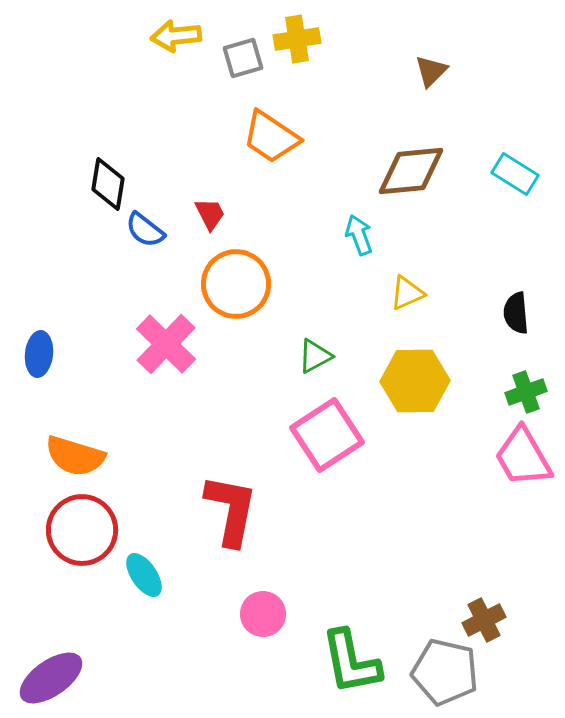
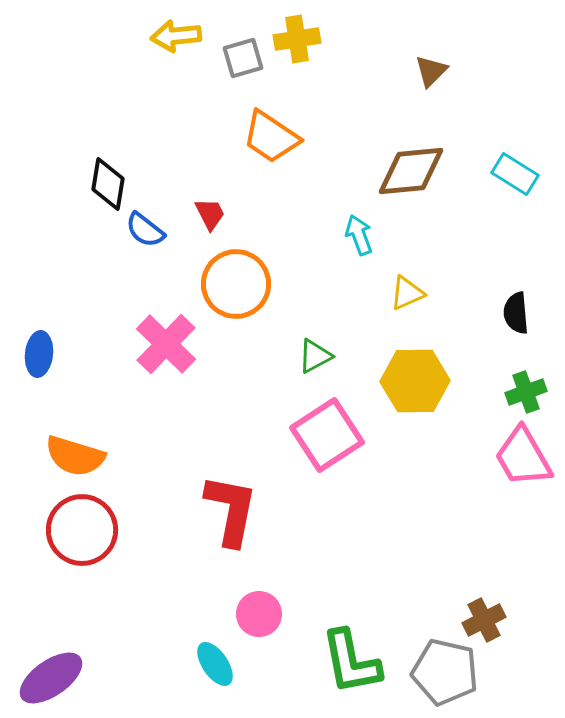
cyan ellipse: moved 71 px right, 89 px down
pink circle: moved 4 px left
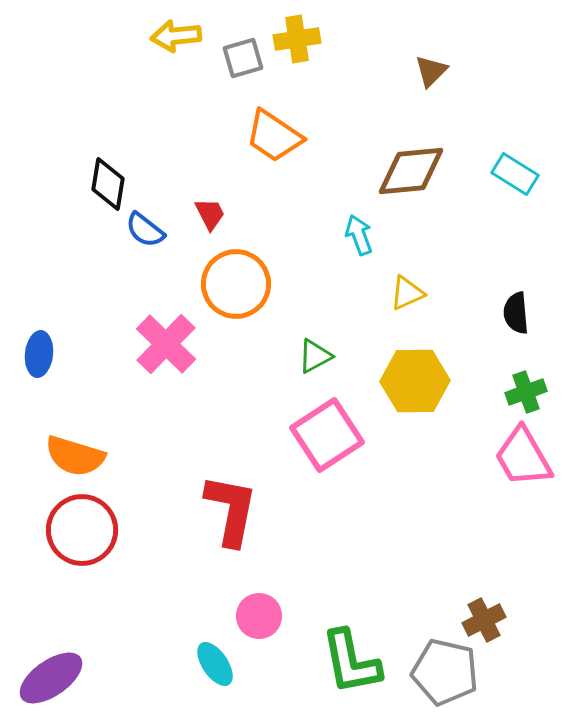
orange trapezoid: moved 3 px right, 1 px up
pink circle: moved 2 px down
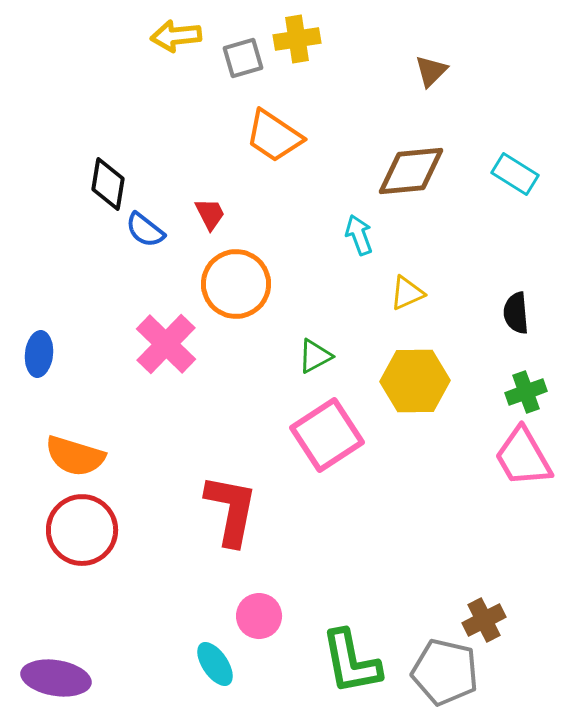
purple ellipse: moved 5 px right; rotated 44 degrees clockwise
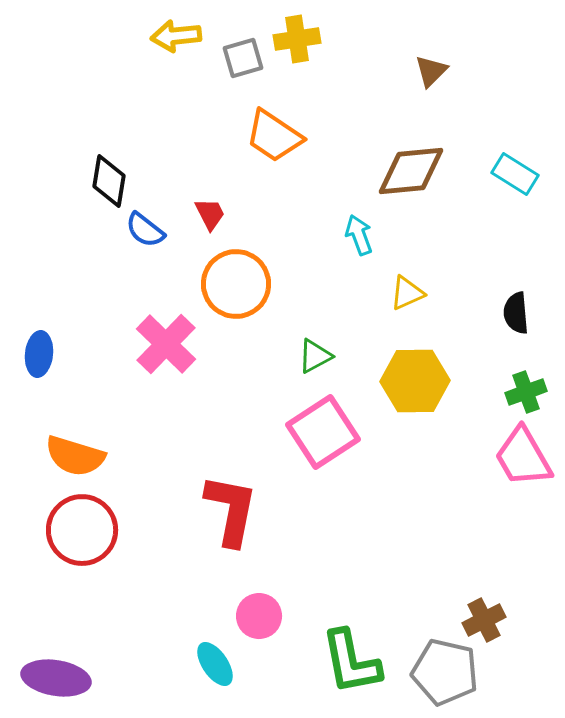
black diamond: moved 1 px right, 3 px up
pink square: moved 4 px left, 3 px up
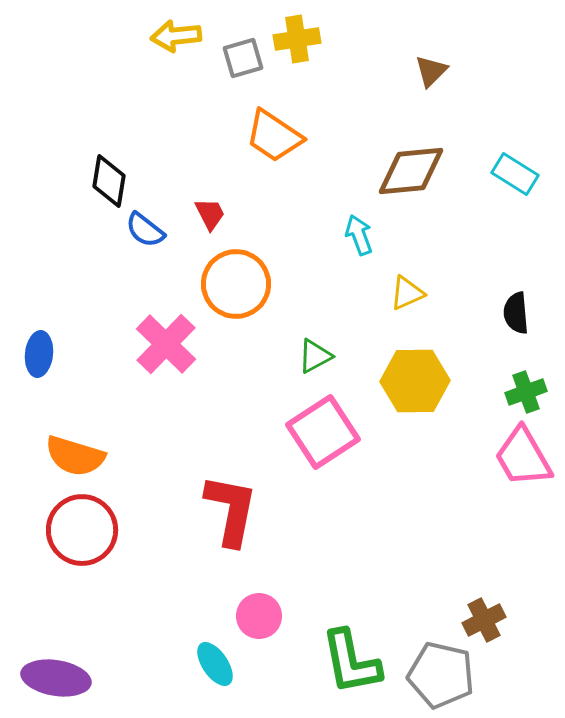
gray pentagon: moved 4 px left, 3 px down
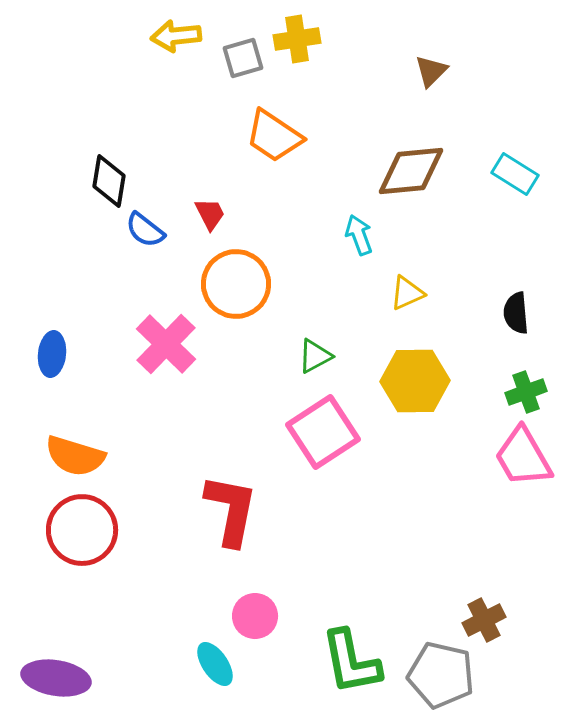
blue ellipse: moved 13 px right
pink circle: moved 4 px left
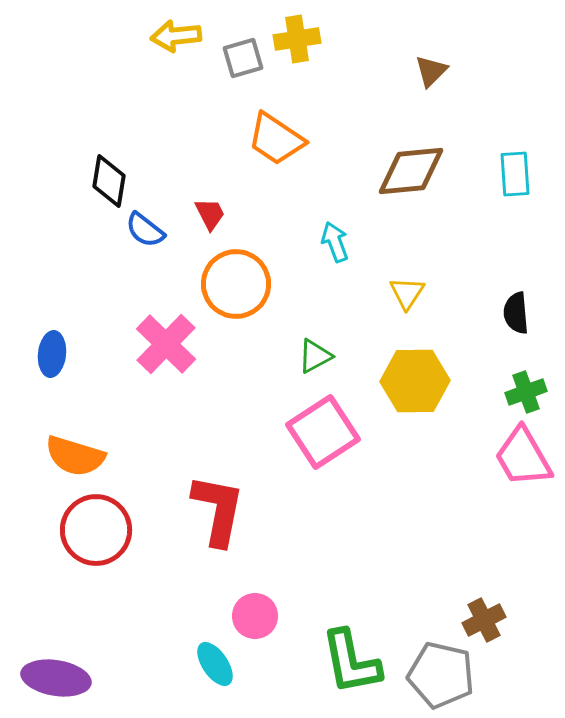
orange trapezoid: moved 2 px right, 3 px down
cyan rectangle: rotated 54 degrees clockwise
cyan arrow: moved 24 px left, 7 px down
yellow triangle: rotated 33 degrees counterclockwise
red L-shape: moved 13 px left
red circle: moved 14 px right
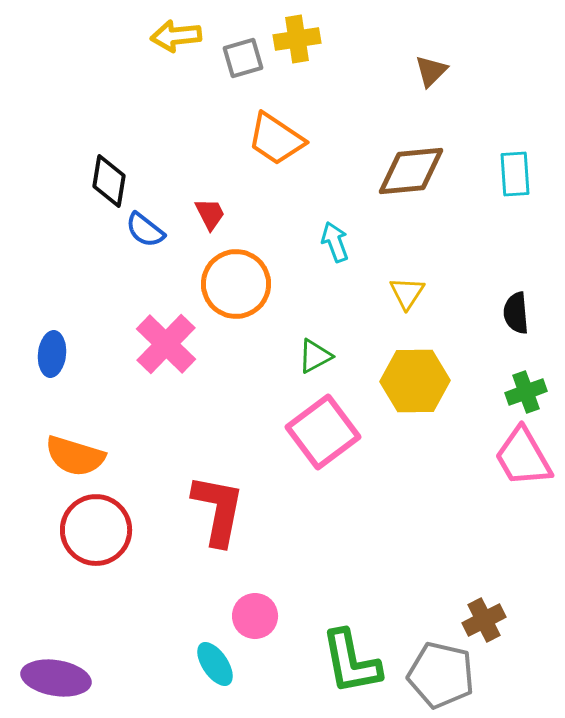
pink square: rotated 4 degrees counterclockwise
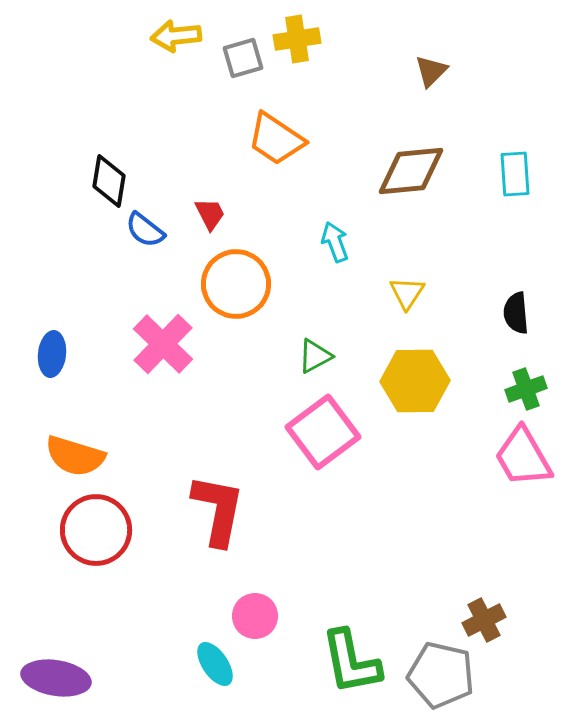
pink cross: moved 3 px left
green cross: moved 3 px up
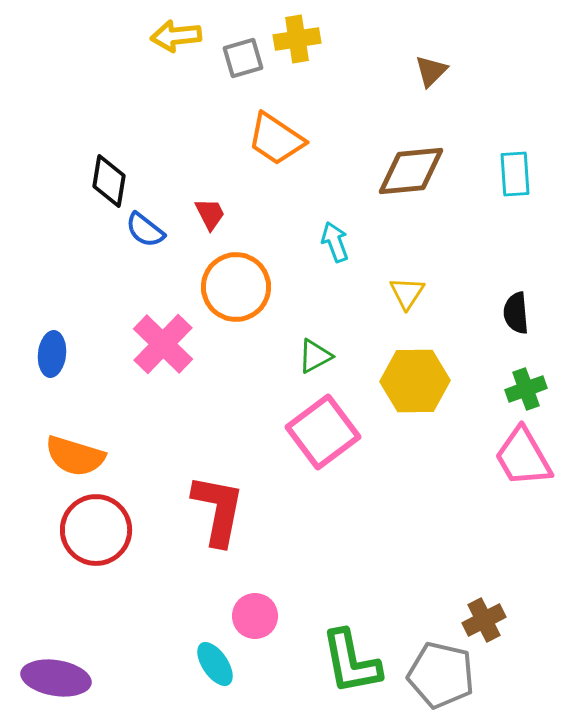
orange circle: moved 3 px down
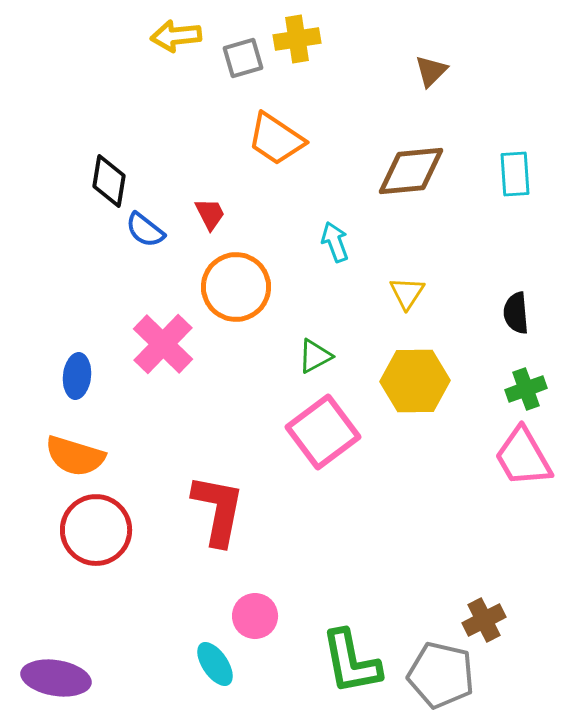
blue ellipse: moved 25 px right, 22 px down
